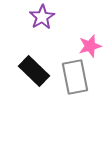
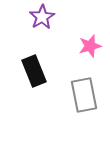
black rectangle: rotated 24 degrees clockwise
gray rectangle: moved 9 px right, 18 px down
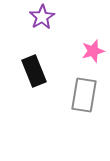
pink star: moved 3 px right, 5 px down
gray rectangle: rotated 20 degrees clockwise
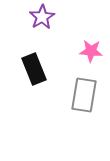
pink star: moved 2 px left; rotated 20 degrees clockwise
black rectangle: moved 2 px up
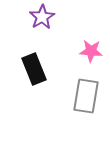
gray rectangle: moved 2 px right, 1 px down
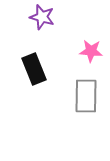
purple star: rotated 25 degrees counterclockwise
gray rectangle: rotated 8 degrees counterclockwise
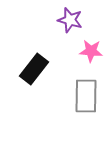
purple star: moved 28 px right, 3 px down
black rectangle: rotated 60 degrees clockwise
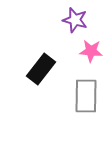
purple star: moved 5 px right
black rectangle: moved 7 px right
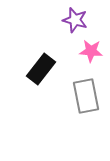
gray rectangle: rotated 12 degrees counterclockwise
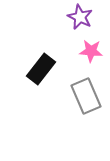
purple star: moved 5 px right, 3 px up; rotated 10 degrees clockwise
gray rectangle: rotated 12 degrees counterclockwise
